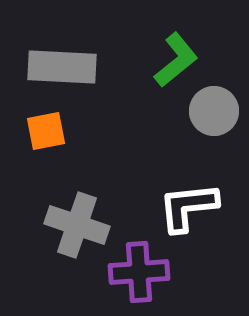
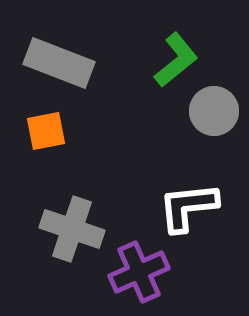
gray rectangle: moved 3 px left, 4 px up; rotated 18 degrees clockwise
gray cross: moved 5 px left, 4 px down
purple cross: rotated 20 degrees counterclockwise
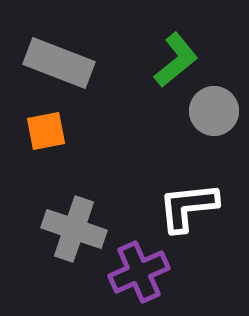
gray cross: moved 2 px right
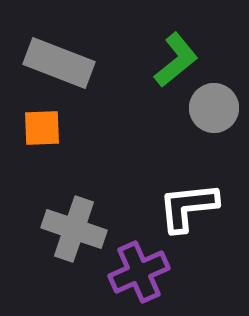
gray circle: moved 3 px up
orange square: moved 4 px left, 3 px up; rotated 9 degrees clockwise
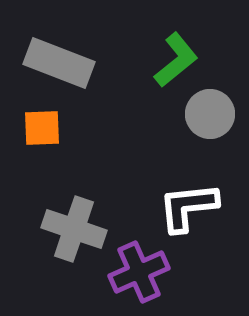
gray circle: moved 4 px left, 6 px down
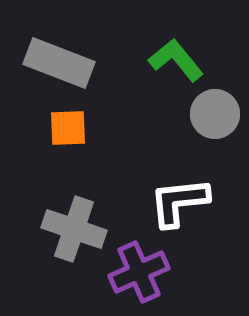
green L-shape: rotated 90 degrees counterclockwise
gray circle: moved 5 px right
orange square: moved 26 px right
white L-shape: moved 9 px left, 5 px up
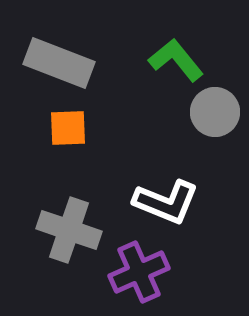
gray circle: moved 2 px up
white L-shape: moved 13 px left; rotated 152 degrees counterclockwise
gray cross: moved 5 px left, 1 px down
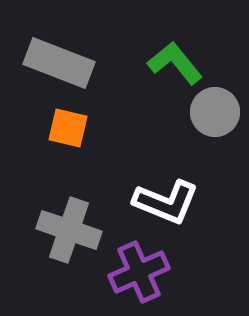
green L-shape: moved 1 px left, 3 px down
orange square: rotated 15 degrees clockwise
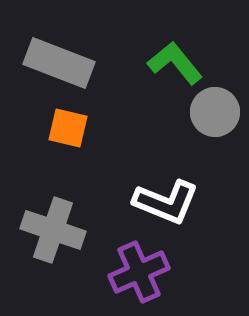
gray cross: moved 16 px left
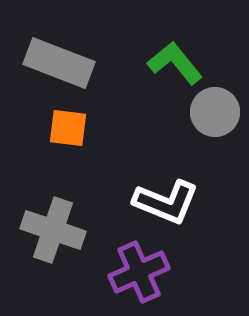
orange square: rotated 6 degrees counterclockwise
